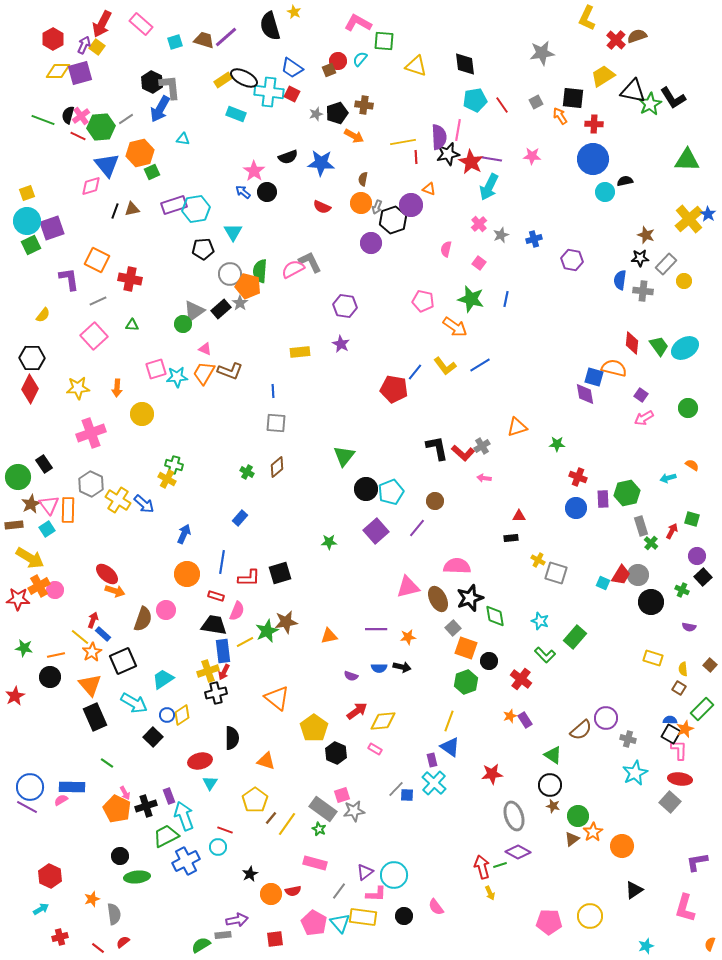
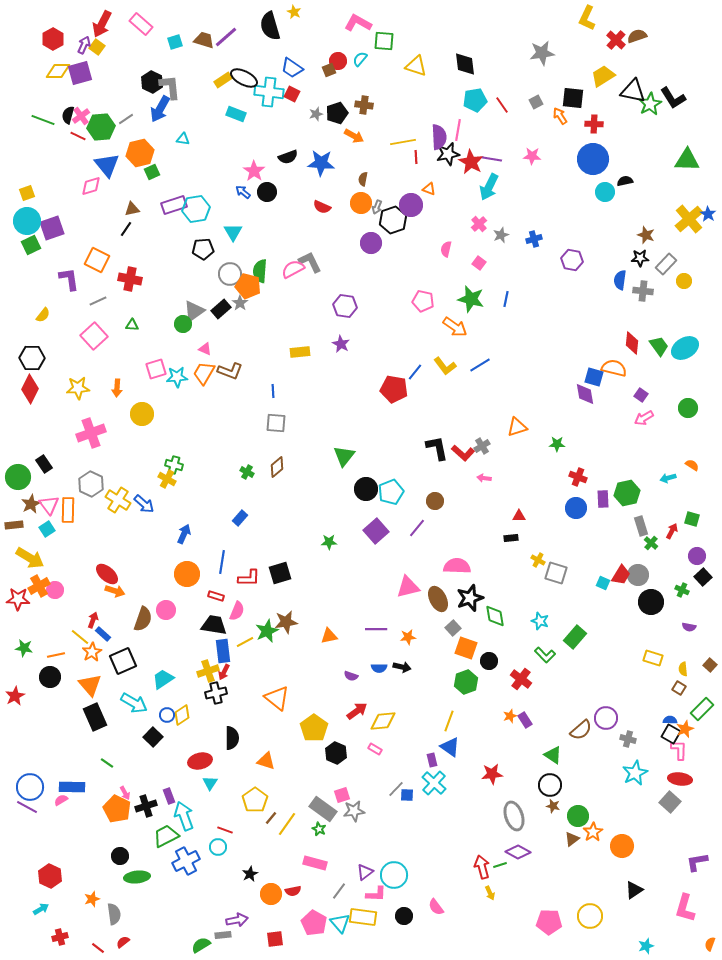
black line at (115, 211): moved 11 px right, 18 px down; rotated 14 degrees clockwise
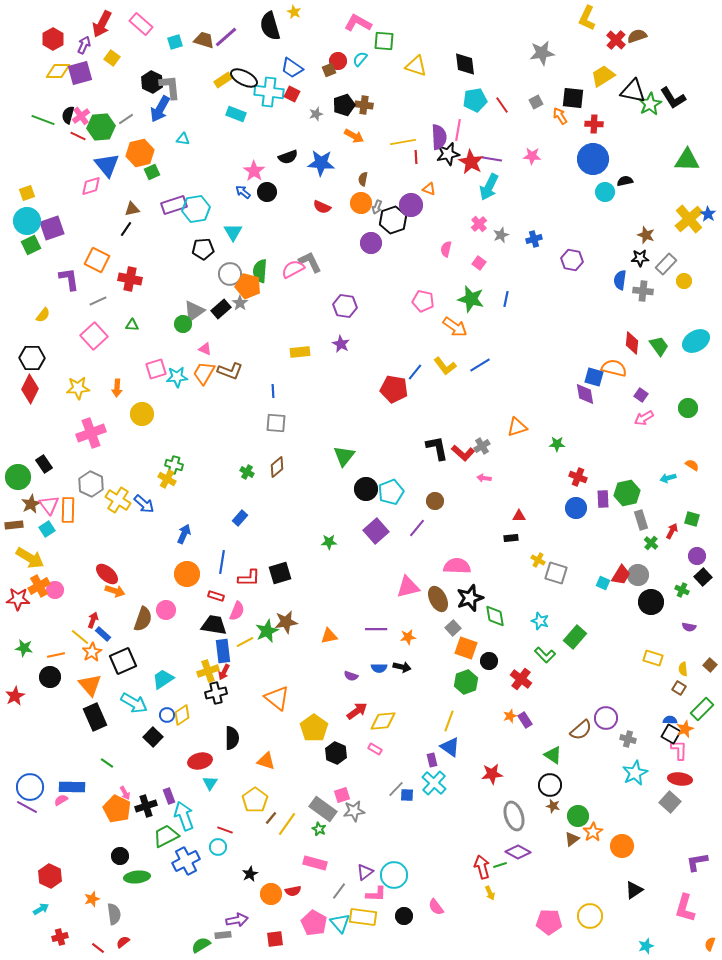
yellow square at (97, 47): moved 15 px right, 11 px down
black pentagon at (337, 113): moved 7 px right, 8 px up
cyan ellipse at (685, 348): moved 11 px right, 7 px up
gray rectangle at (641, 526): moved 6 px up
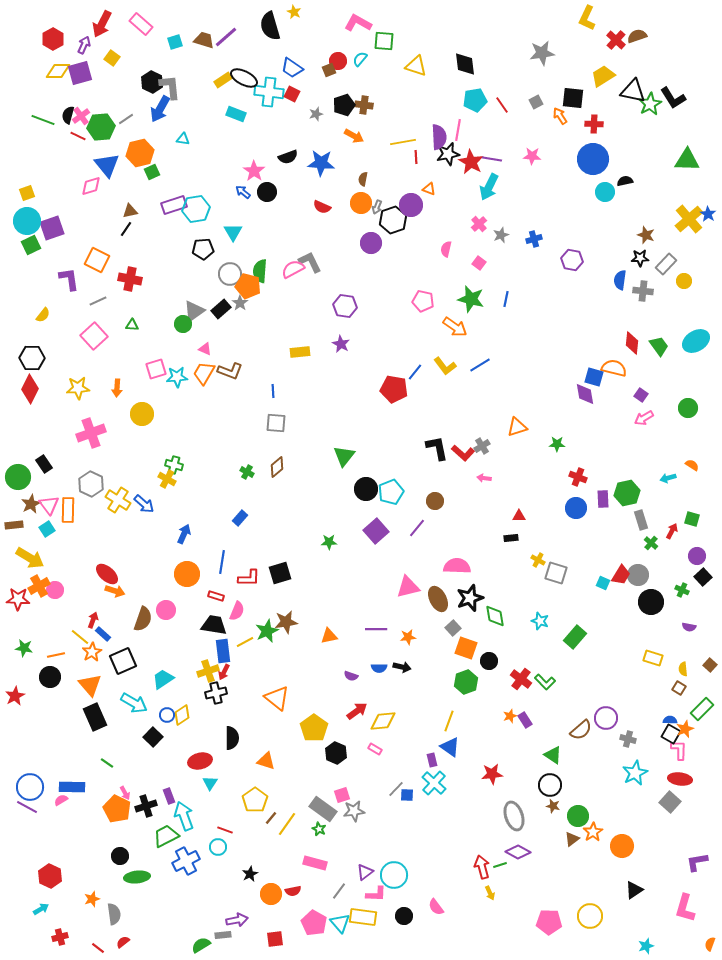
brown triangle at (132, 209): moved 2 px left, 2 px down
green L-shape at (545, 655): moved 27 px down
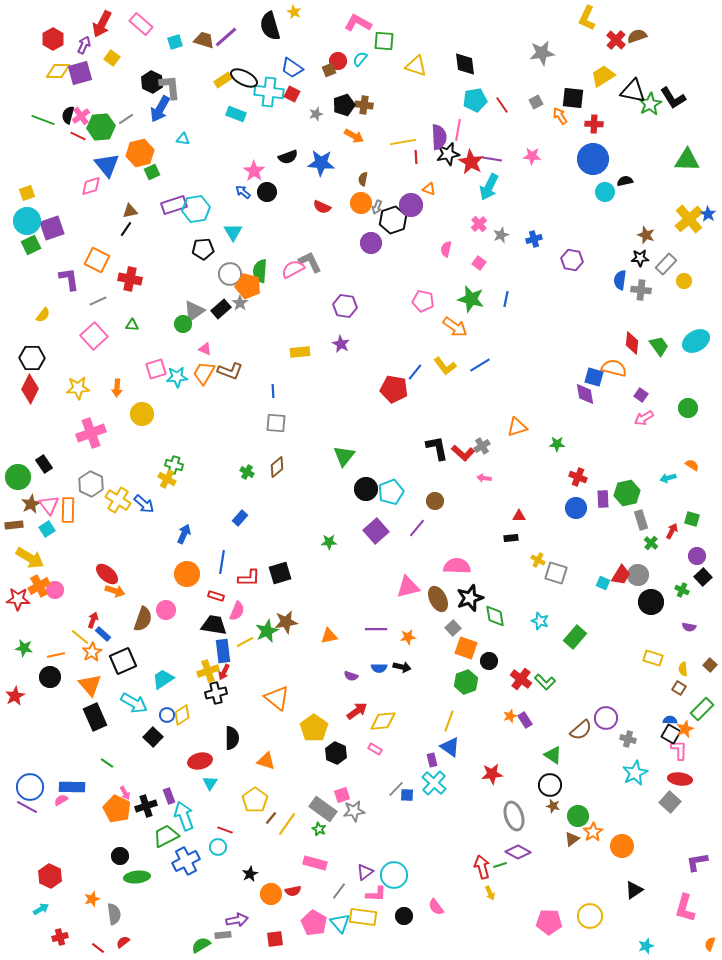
gray cross at (643, 291): moved 2 px left, 1 px up
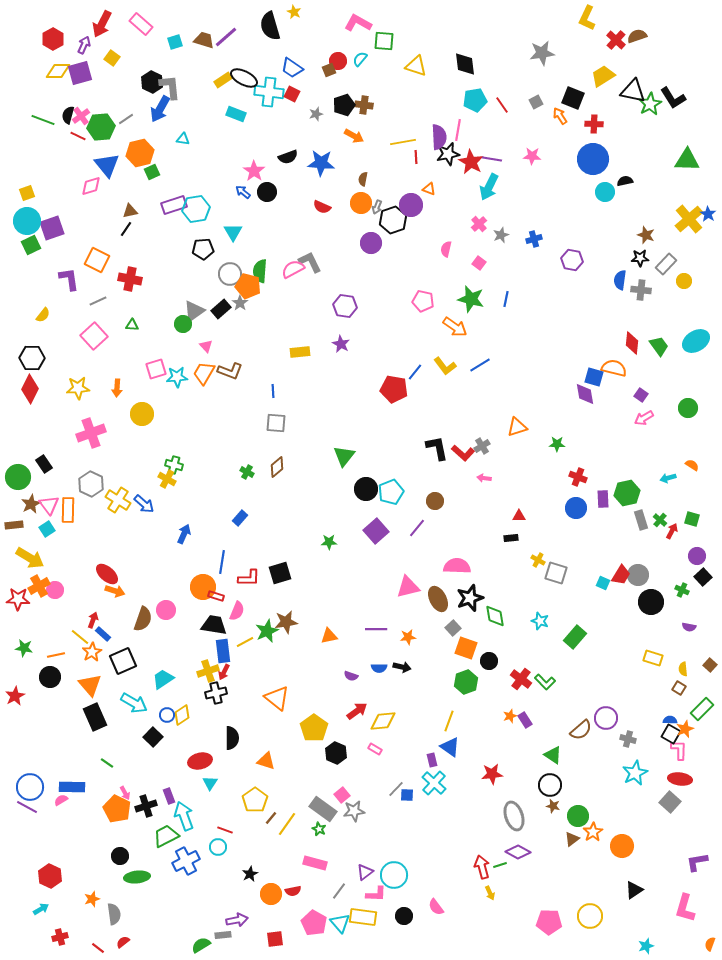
black square at (573, 98): rotated 15 degrees clockwise
pink triangle at (205, 349): moved 1 px right, 3 px up; rotated 24 degrees clockwise
green cross at (651, 543): moved 9 px right, 23 px up
orange circle at (187, 574): moved 16 px right, 13 px down
pink square at (342, 795): rotated 21 degrees counterclockwise
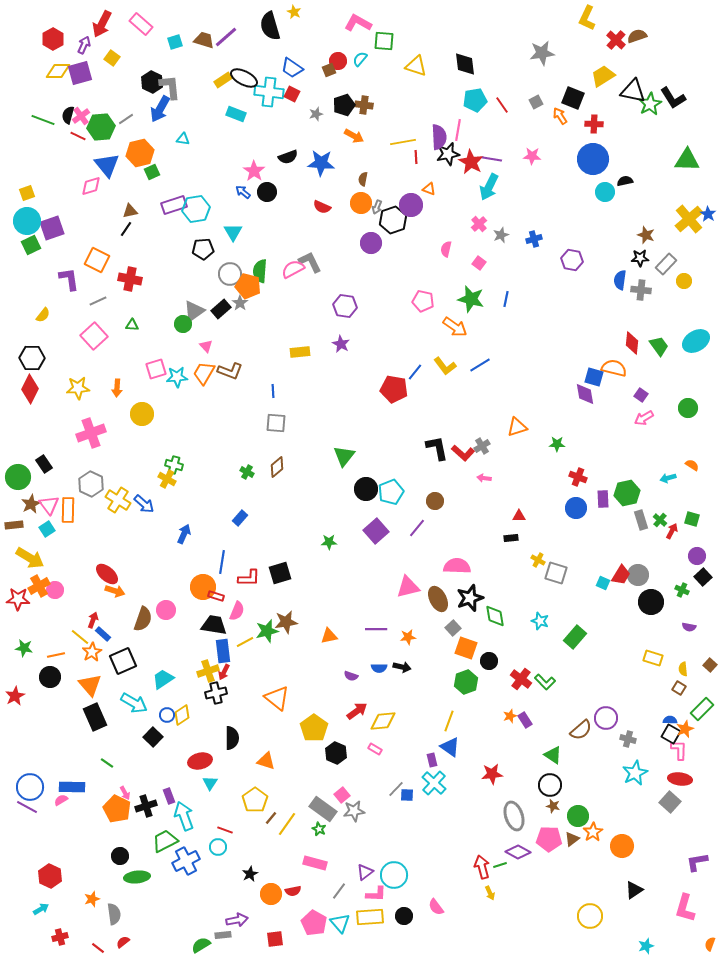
green star at (267, 631): rotated 10 degrees clockwise
green trapezoid at (166, 836): moved 1 px left, 5 px down
yellow rectangle at (363, 917): moved 7 px right; rotated 12 degrees counterclockwise
pink pentagon at (549, 922): moved 83 px up
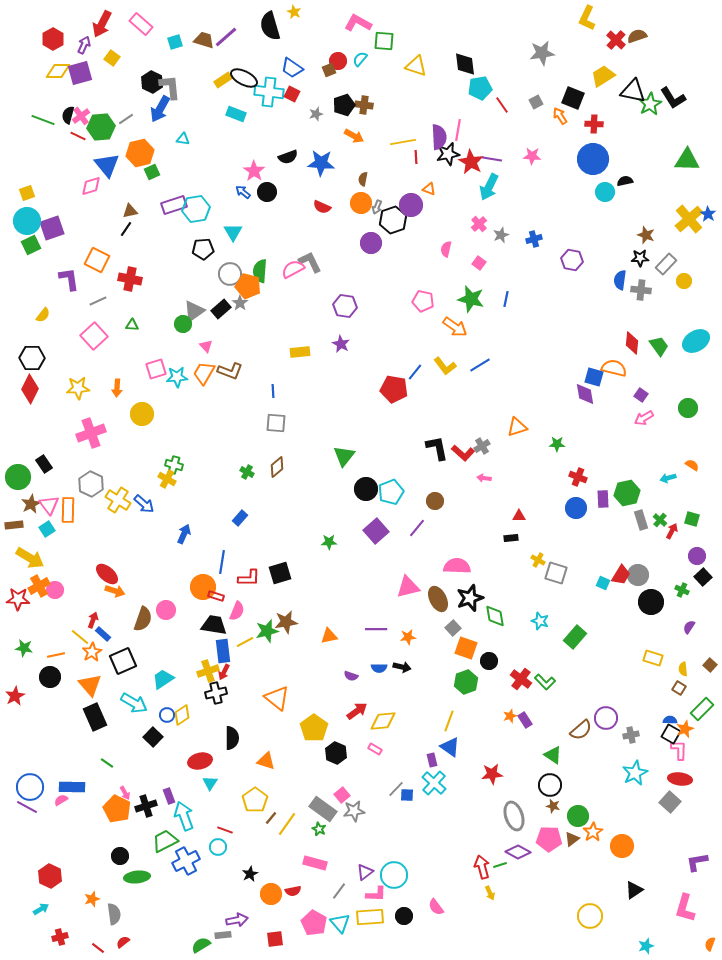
cyan pentagon at (475, 100): moved 5 px right, 12 px up
purple semicircle at (689, 627): rotated 112 degrees clockwise
gray cross at (628, 739): moved 3 px right, 4 px up; rotated 28 degrees counterclockwise
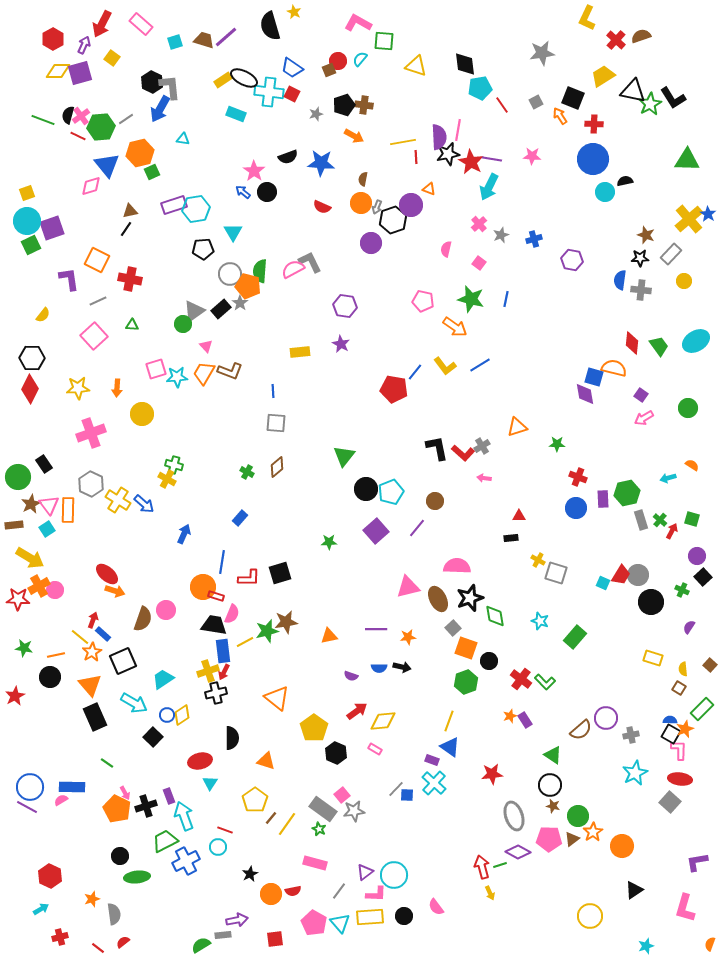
brown semicircle at (637, 36): moved 4 px right
gray rectangle at (666, 264): moved 5 px right, 10 px up
pink semicircle at (237, 611): moved 5 px left, 3 px down
purple rectangle at (432, 760): rotated 56 degrees counterclockwise
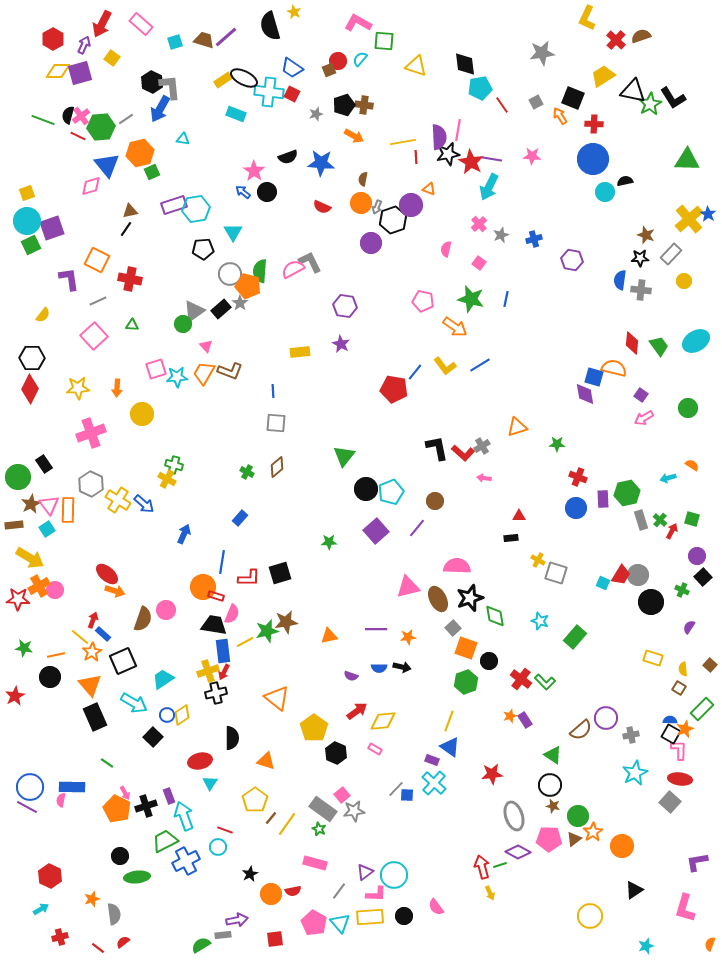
pink semicircle at (61, 800): rotated 48 degrees counterclockwise
brown triangle at (572, 839): moved 2 px right
